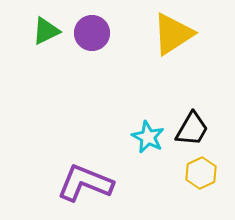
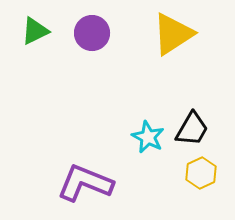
green triangle: moved 11 px left
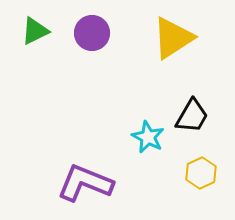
yellow triangle: moved 4 px down
black trapezoid: moved 13 px up
